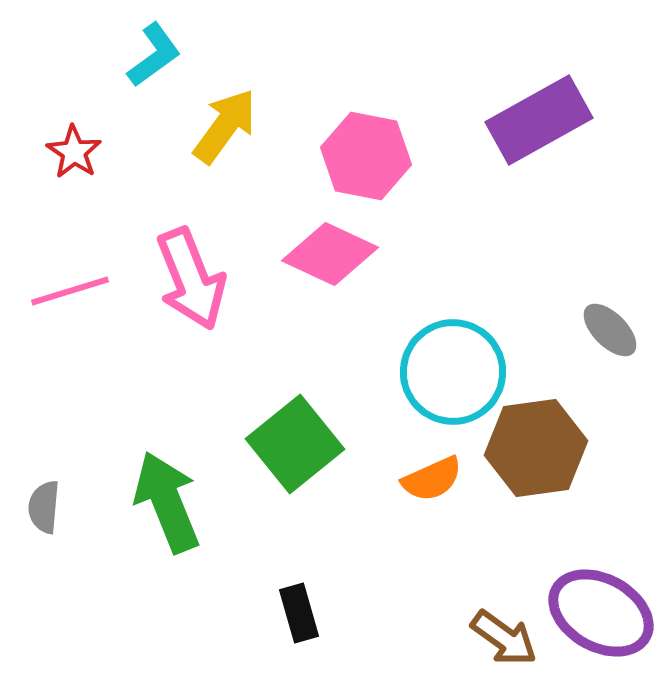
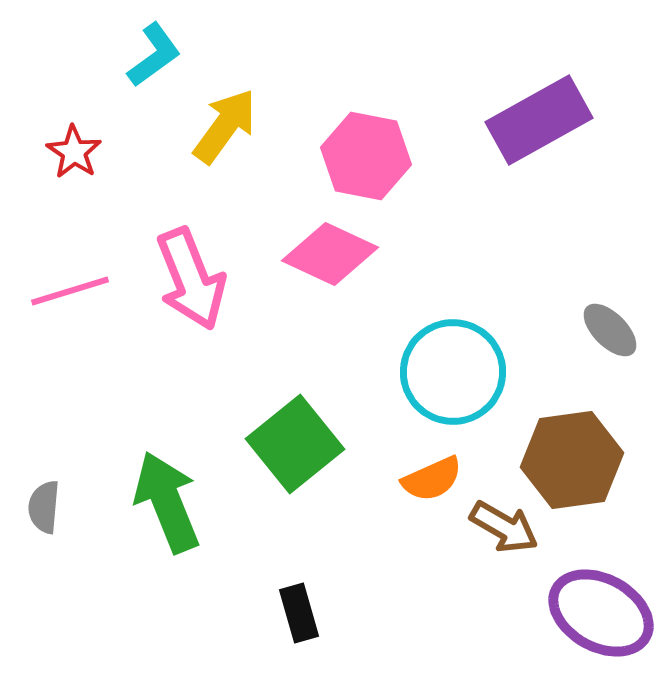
brown hexagon: moved 36 px right, 12 px down
brown arrow: moved 111 px up; rotated 6 degrees counterclockwise
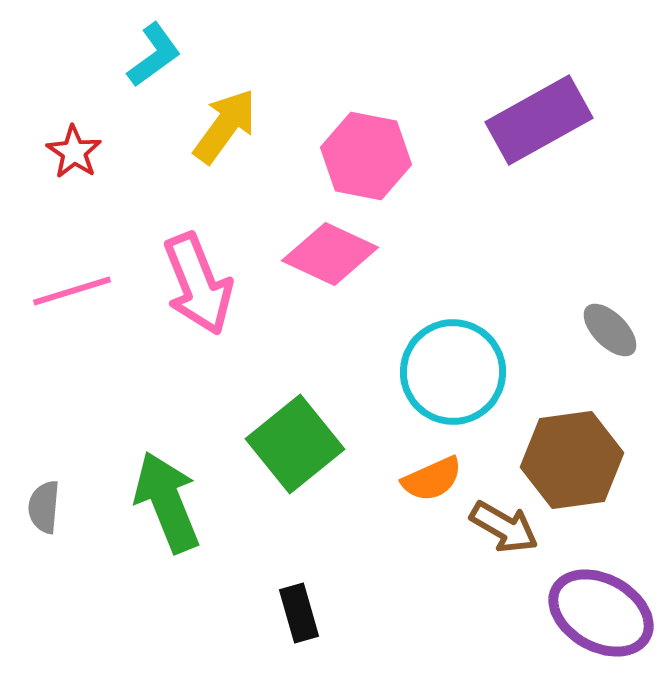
pink arrow: moved 7 px right, 5 px down
pink line: moved 2 px right
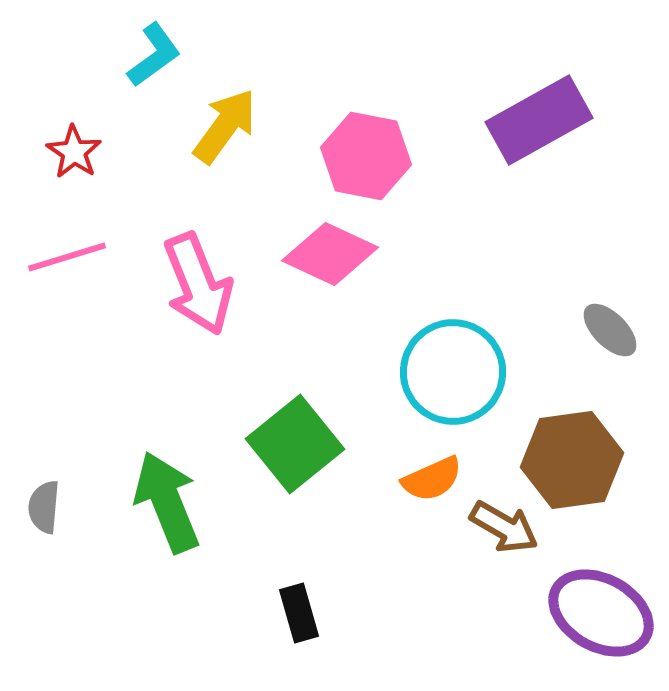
pink line: moved 5 px left, 34 px up
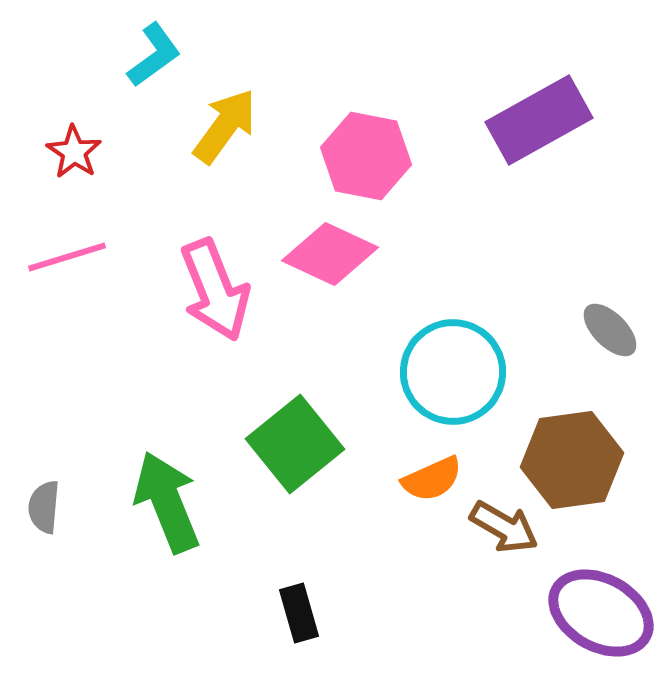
pink arrow: moved 17 px right, 6 px down
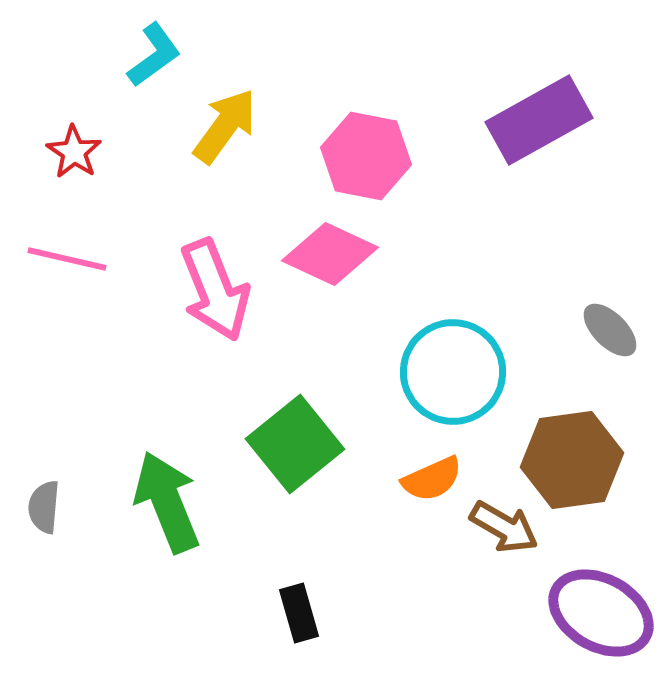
pink line: moved 2 px down; rotated 30 degrees clockwise
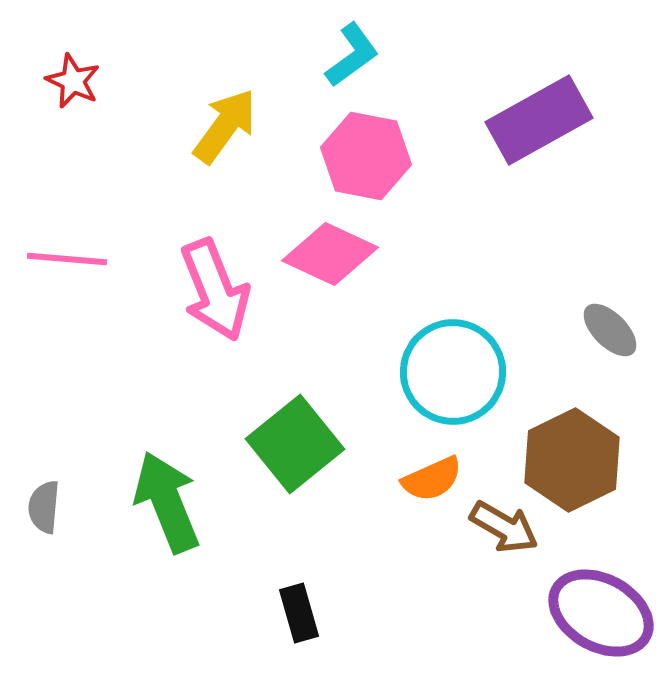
cyan L-shape: moved 198 px right
red star: moved 1 px left, 71 px up; rotated 8 degrees counterclockwise
pink line: rotated 8 degrees counterclockwise
brown hexagon: rotated 18 degrees counterclockwise
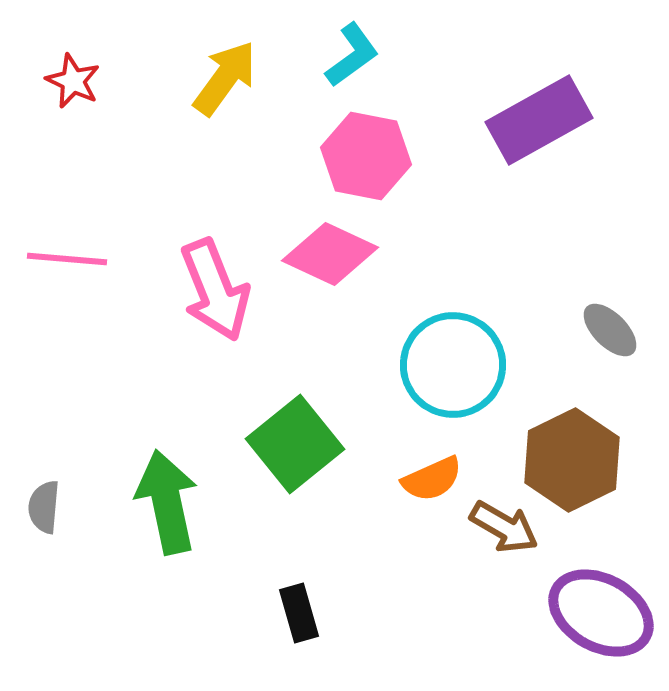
yellow arrow: moved 48 px up
cyan circle: moved 7 px up
green arrow: rotated 10 degrees clockwise
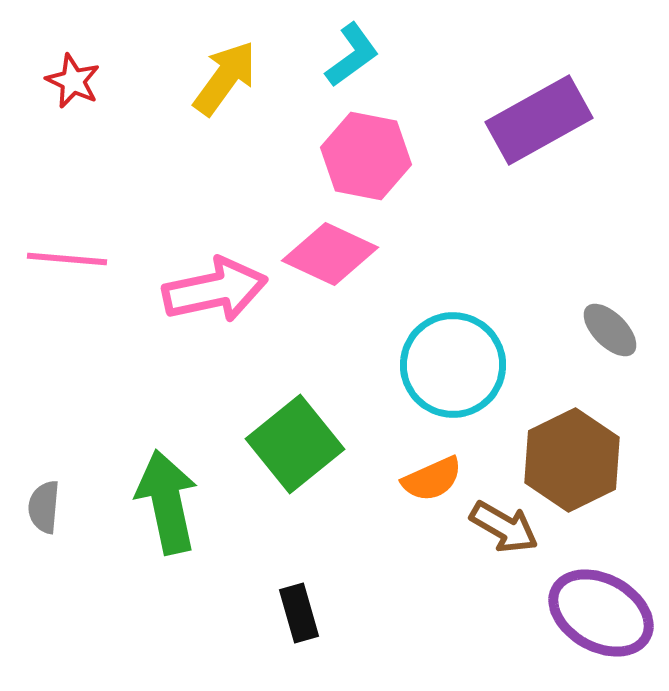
pink arrow: rotated 80 degrees counterclockwise
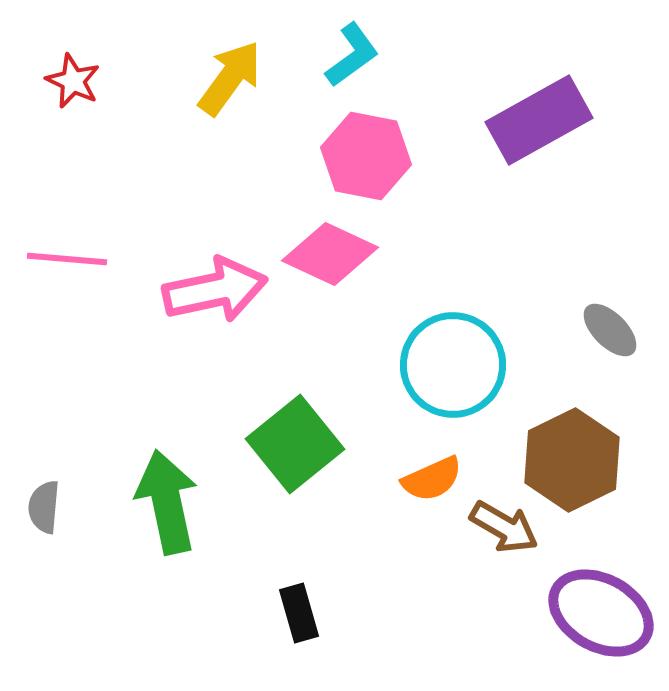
yellow arrow: moved 5 px right
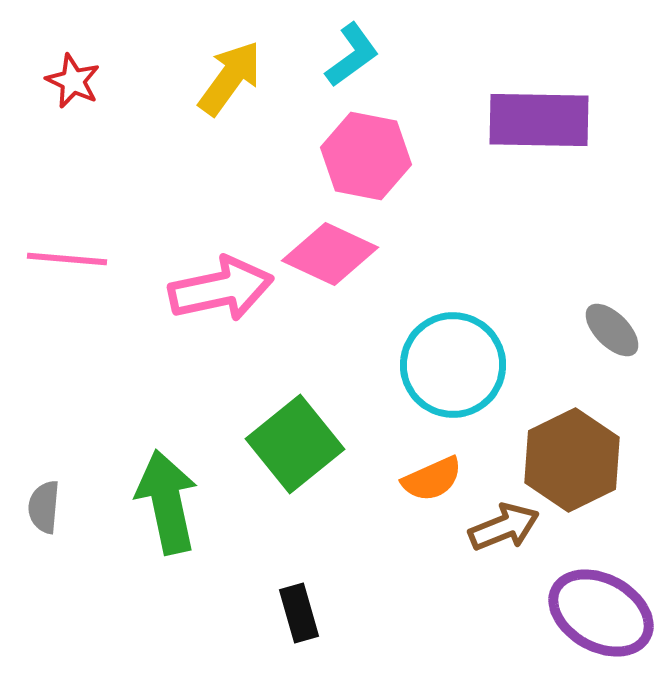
purple rectangle: rotated 30 degrees clockwise
pink arrow: moved 6 px right, 1 px up
gray ellipse: moved 2 px right
brown arrow: rotated 52 degrees counterclockwise
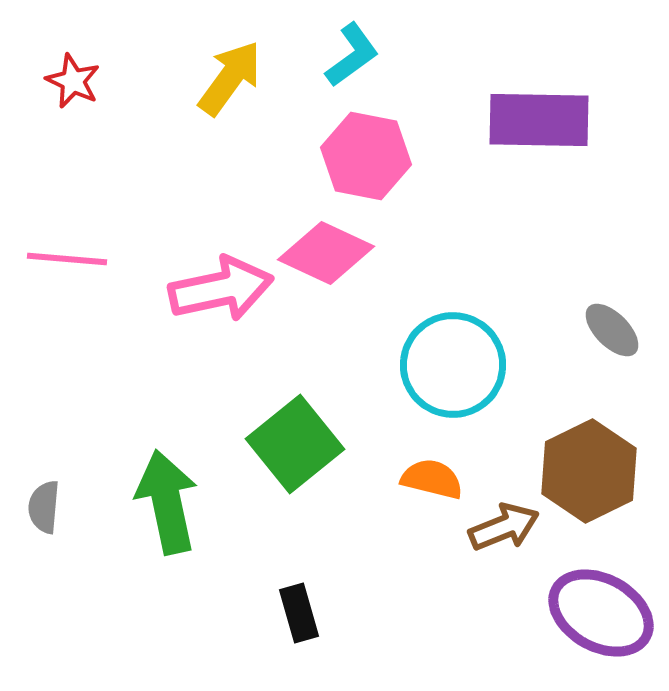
pink diamond: moved 4 px left, 1 px up
brown hexagon: moved 17 px right, 11 px down
orange semicircle: rotated 142 degrees counterclockwise
